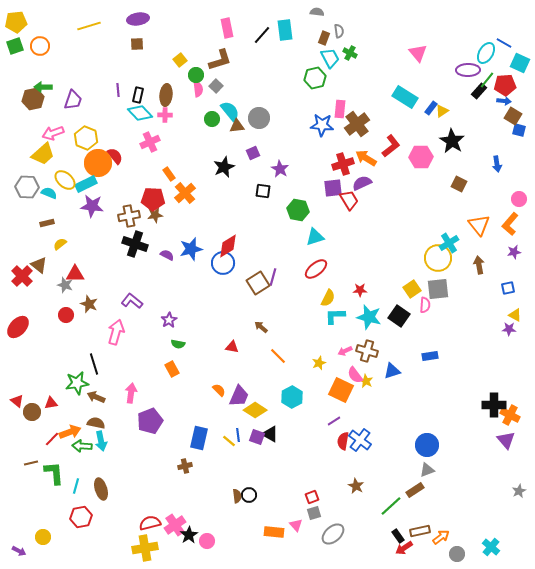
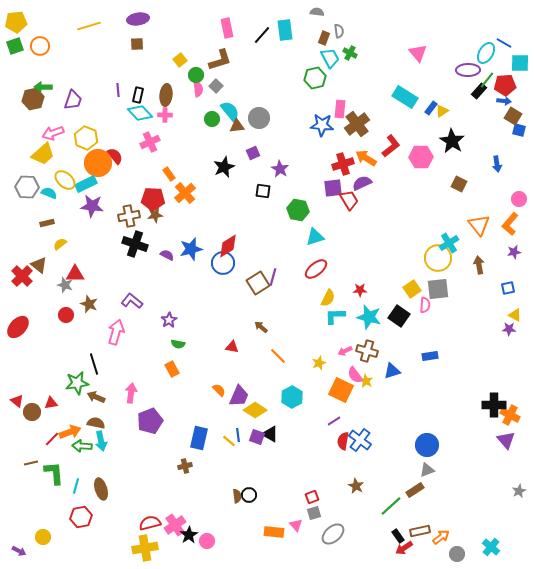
cyan square at (520, 63): rotated 24 degrees counterclockwise
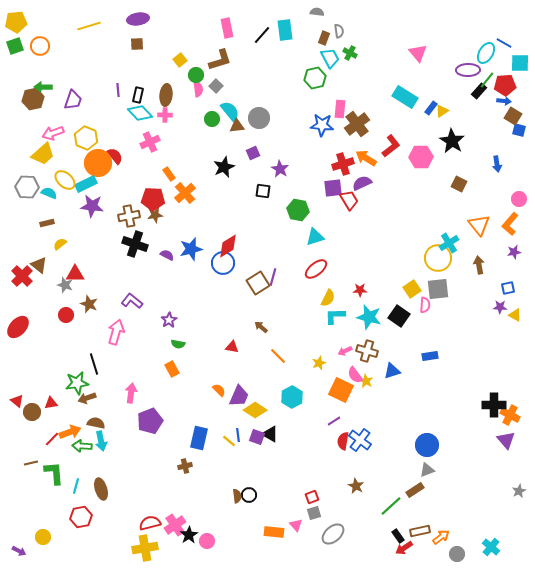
purple star at (509, 329): moved 9 px left, 22 px up
brown arrow at (96, 397): moved 9 px left, 1 px down; rotated 42 degrees counterclockwise
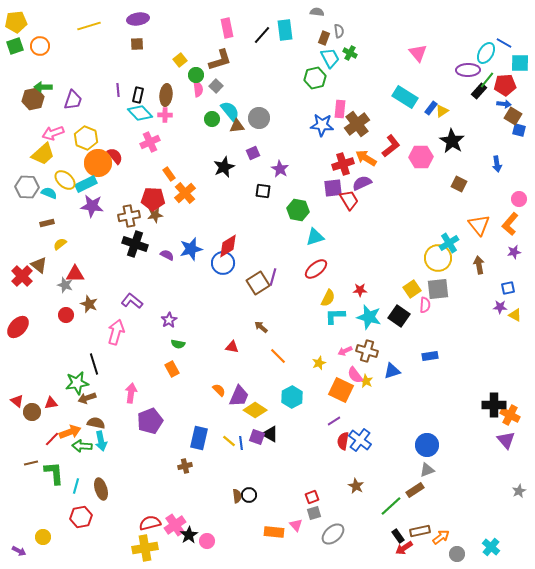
blue arrow at (504, 101): moved 3 px down
blue line at (238, 435): moved 3 px right, 8 px down
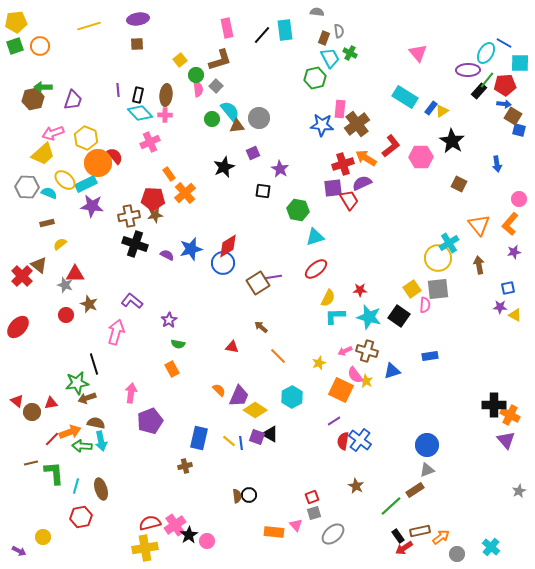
purple line at (273, 277): rotated 66 degrees clockwise
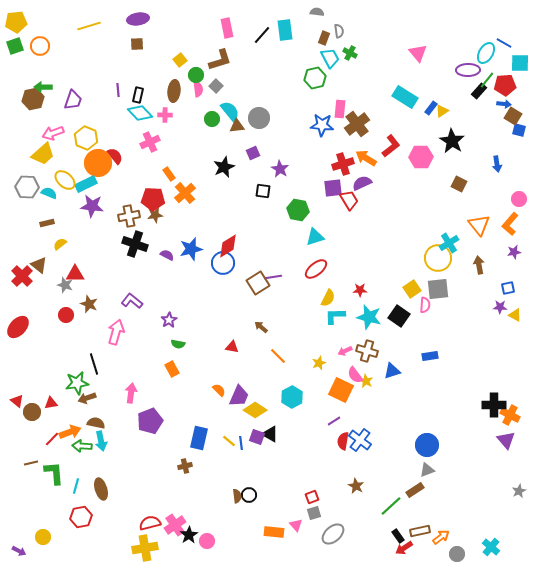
brown ellipse at (166, 95): moved 8 px right, 4 px up
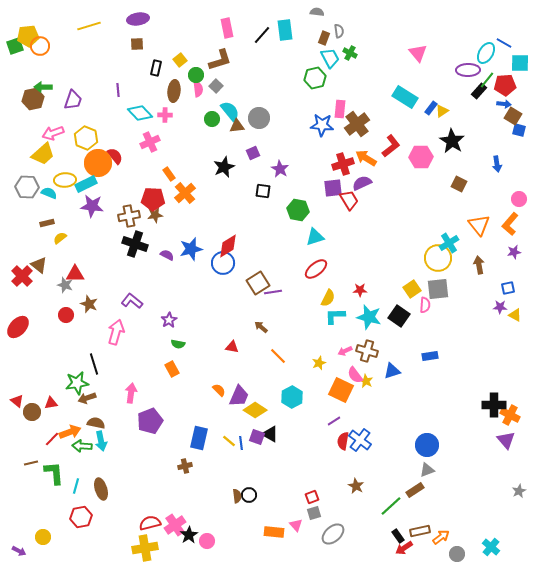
yellow pentagon at (16, 22): moved 12 px right, 14 px down
black rectangle at (138, 95): moved 18 px right, 27 px up
yellow ellipse at (65, 180): rotated 45 degrees counterclockwise
yellow semicircle at (60, 244): moved 6 px up
purple line at (273, 277): moved 15 px down
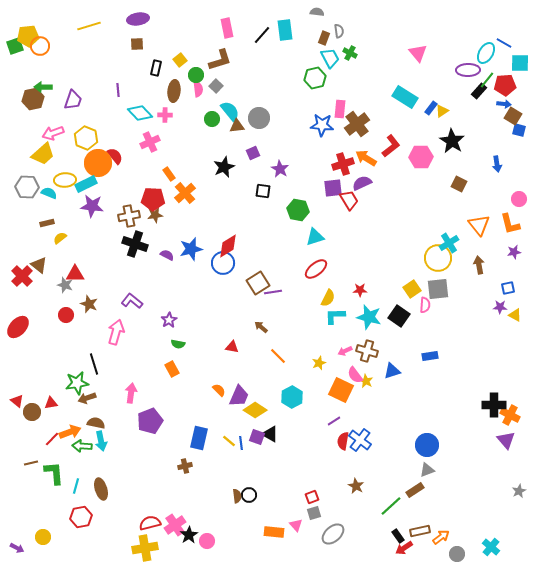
orange L-shape at (510, 224): rotated 55 degrees counterclockwise
purple arrow at (19, 551): moved 2 px left, 3 px up
